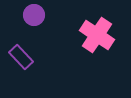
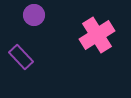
pink cross: rotated 24 degrees clockwise
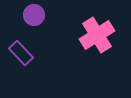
purple rectangle: moved 4 px up
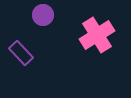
purple circle: moved 9 px right
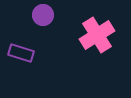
purple rectangle: rotated 30 degrees counterclockwise
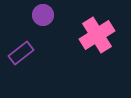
purple rectangle: rotated 55 degrees counterclockwise
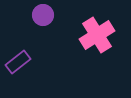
purple rectangle: moved 3 px left, 9 px down
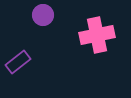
pink cross: rotated 20 degrees clockwise
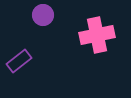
purple rectangle: moved 1 px right, 1 px up
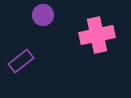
purple rectangle: moved 2 px right
